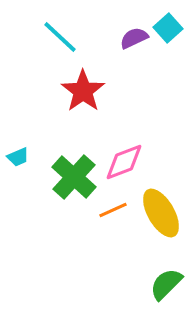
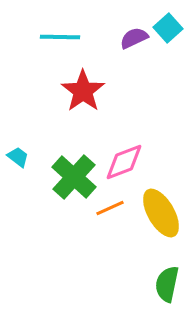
cyan line: rotated 42 degrees counterclockwise
cyan trapezoid: rotated 120 degrees counterclockwise
orange line: moved 3 px left, 2 px up
green semicircle: moved 1 px right; rotated 33 degrees counterclockwise
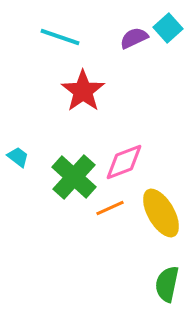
cyan line: rotated 18 degrees clockwise
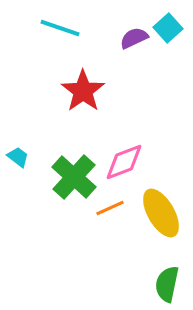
cyan line: moved 9 px up
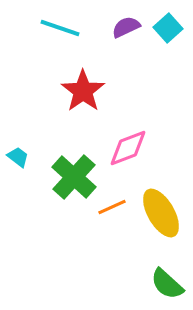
purple semicircle: moved 8 px left, 11 px up
pink diamond: moved 4 px right, 14 px up
orange line: moved 2 px right, 1 px up
green semicircle: rotated 60 degrees counterclockwise
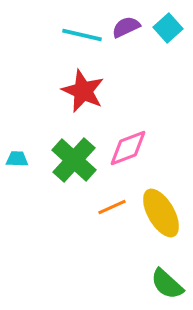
cyan line: moved 22 px right, 7 px down; rotated 6 degrees counterclockwise
red star: rotated 12 degrees counterclockwise
cyan trapezoid: moved 1 px left, 2 px down; rotated 35 degrees counterclockwise
green cross: moved 17 px up
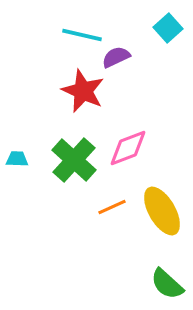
purple semicircle: moved 10 px left, 30 px down
yellow ellipse: moved 1 px right, 2 px up
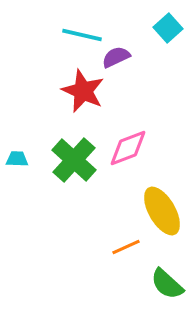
orange line: moved 14 px right, 40 px down
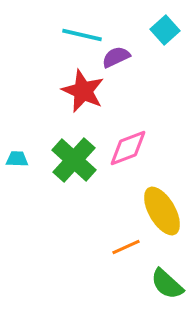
cyan square: moved 3 px left, 2 px down
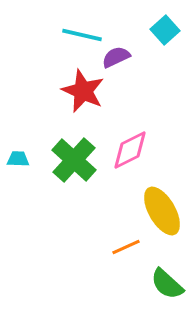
pink diamond: moved 2 px right, 2 px down; rotated 6 degrees counterclockwise
cyan trapezoid: moved 1 px right
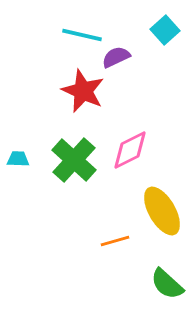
orange line: moved 11 px left, 6 px up; rotated 8 degrees clockwise
